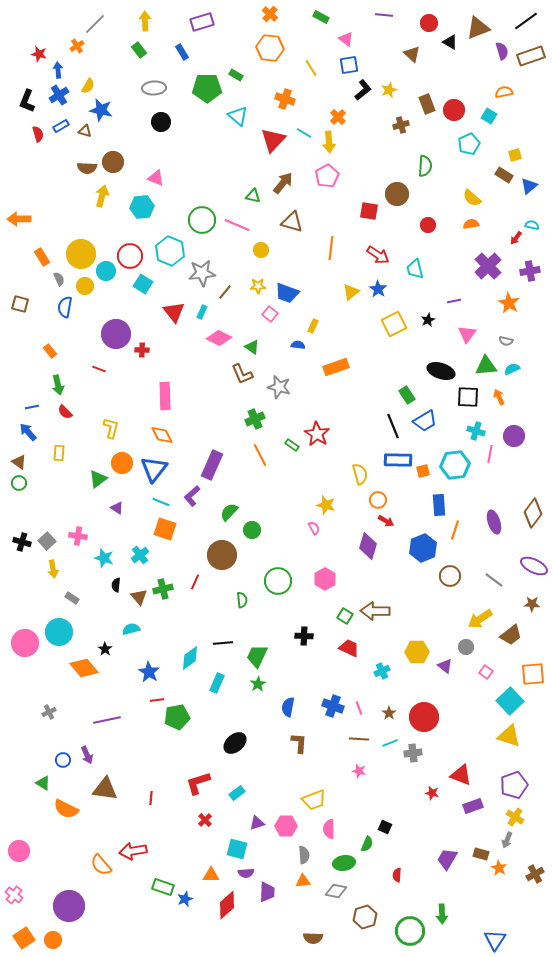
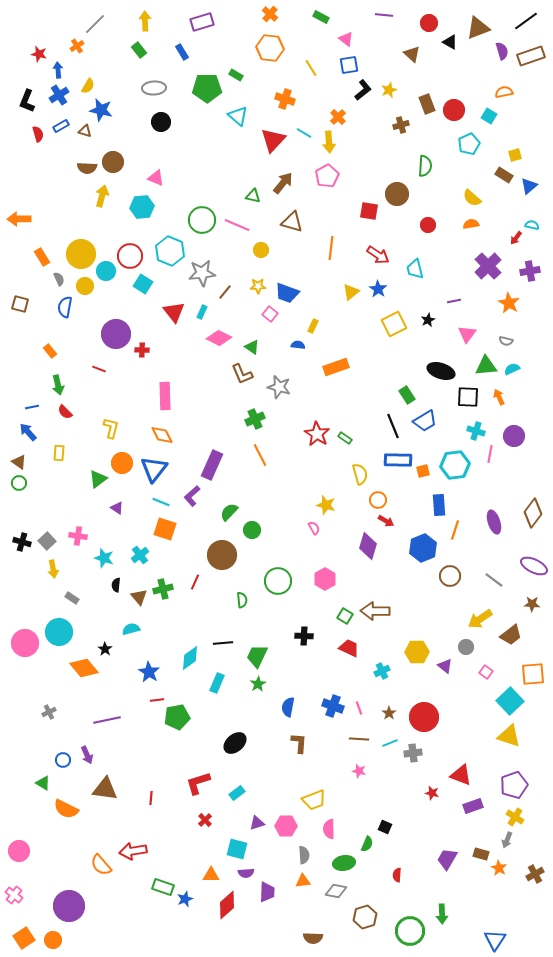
green rectangle at (292, 445): moved 53 px right, 7 px up
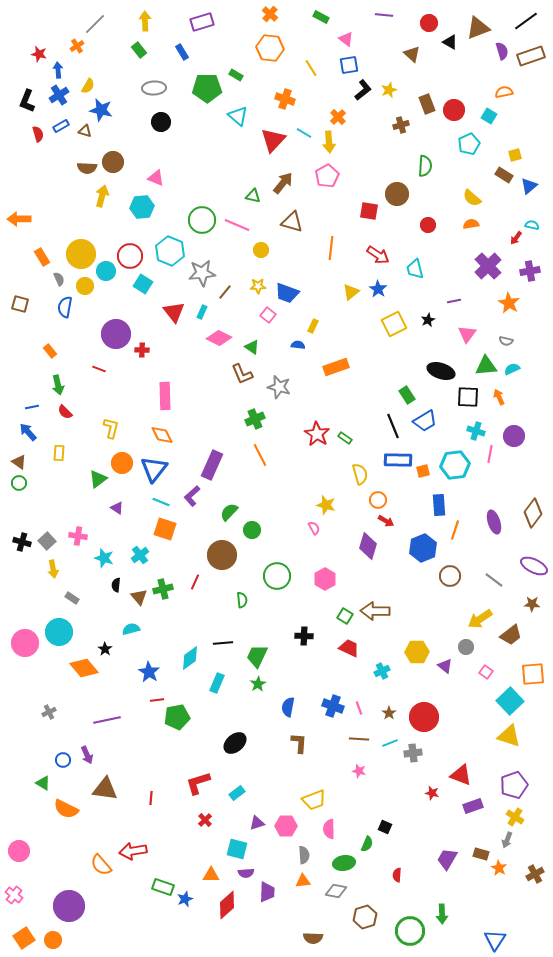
pink square at (270, 314): moved 2 px left, 1 px down
green circle at (278, 581): moved 1 px left, 5 px up
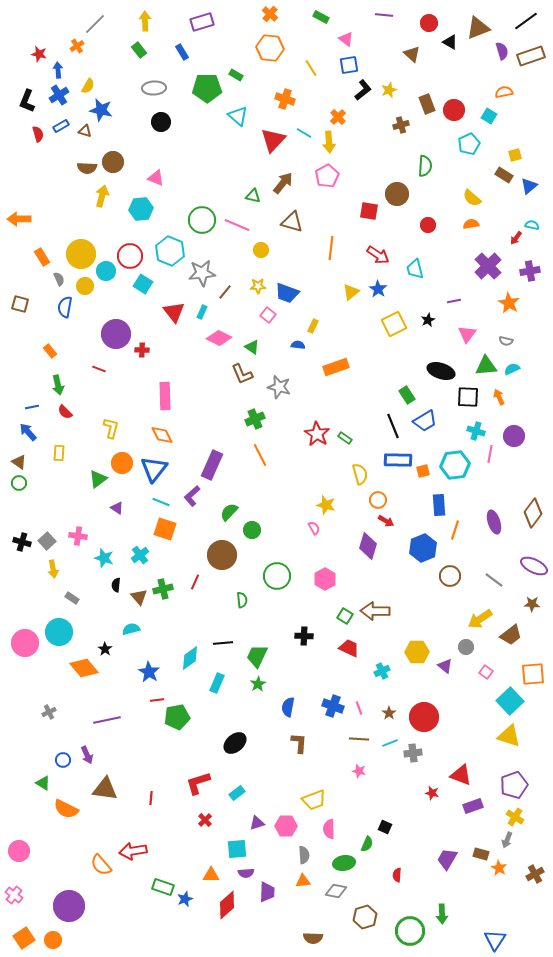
cyan hexagon at (142, 207): moved 1 px left, 2 px down
cyan square at (237, 849): rotated 20 degrees counterclockwise
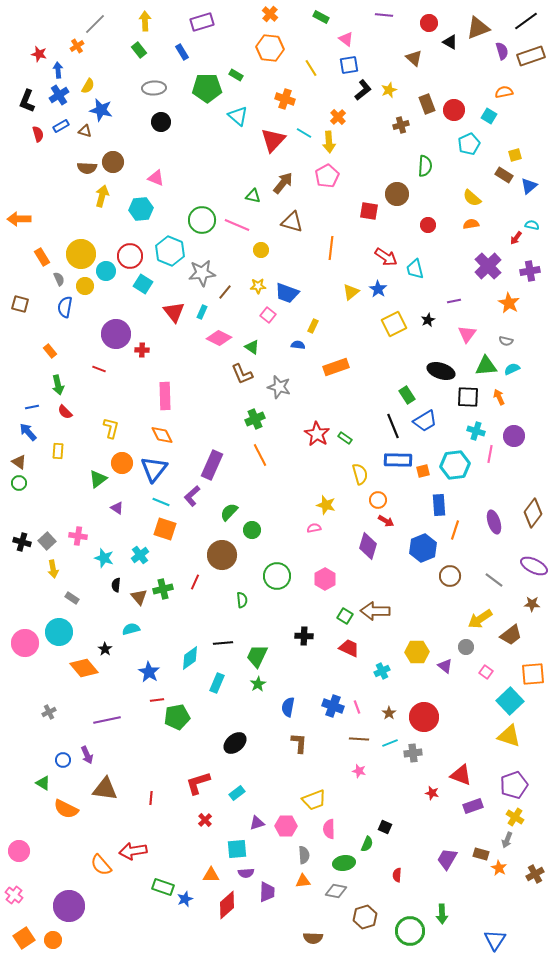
brown triangle at (412, 54): moved 2 px right, 4 px down
red arrow at (378, 255): moved 8 px right, 2 px down
yellow rectangle at (59, 453): moved 1 px left, 2 px up
pink semicircle at (314, 528): rotated 72 degrees counterclockwise
pink line at (359, 708): moved 2 px left, 1 px up
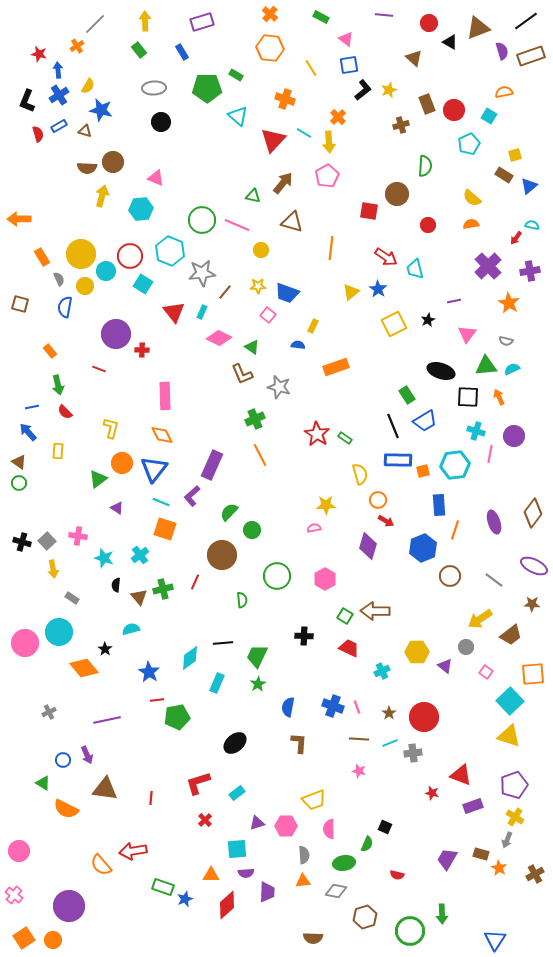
blue rectangle at (61, 126): moved 2 px left
yellow star at (326, 505): rotated 18 degrees counterclockwise
red semicircle at (397, 875): rotated 80 degrees counterclockwise
